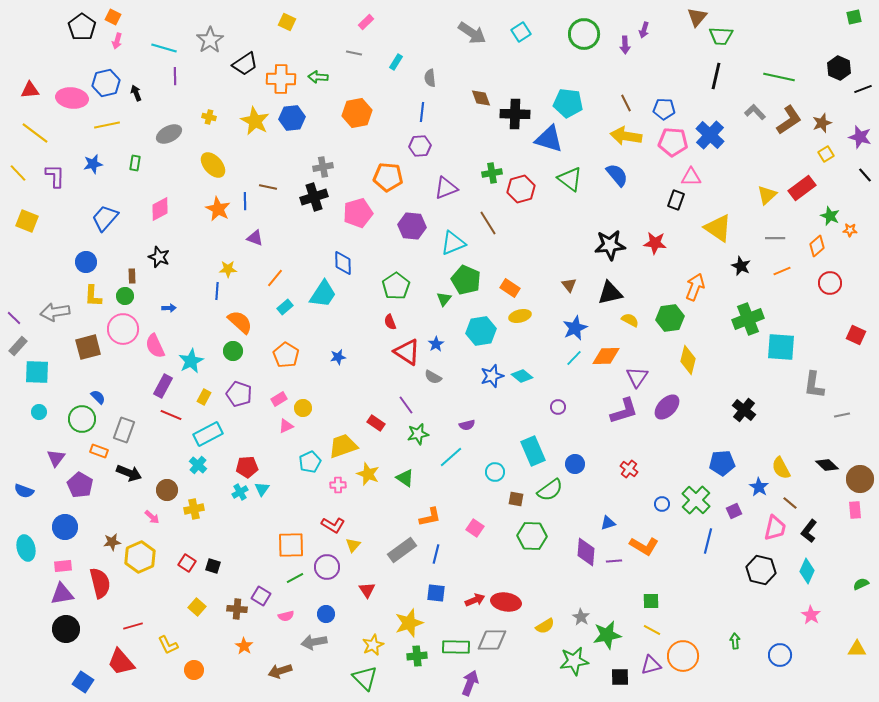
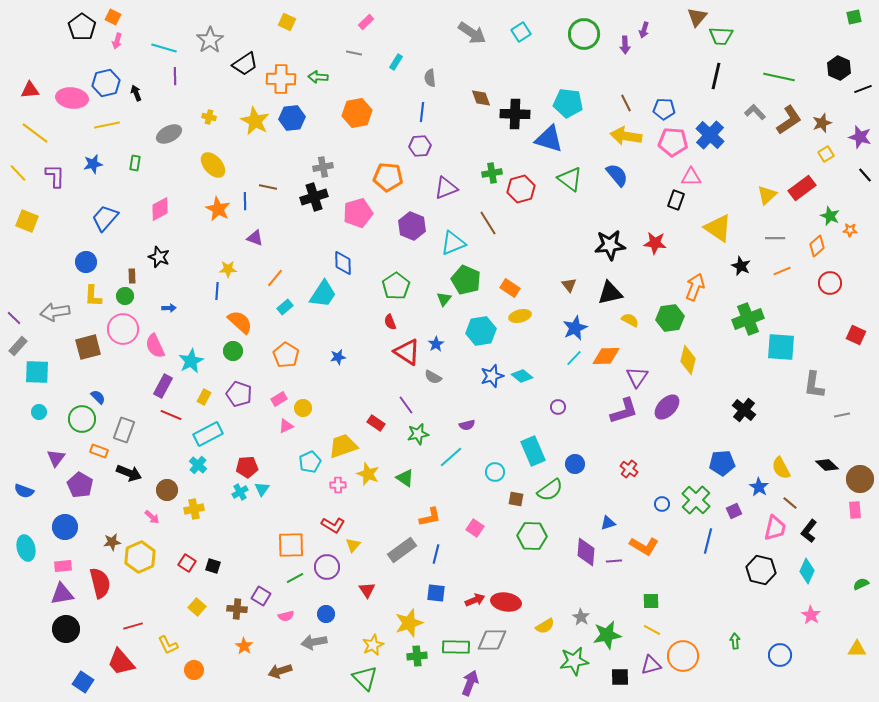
purple hexagon at (412, 226): rotated 16 degrees clockwise
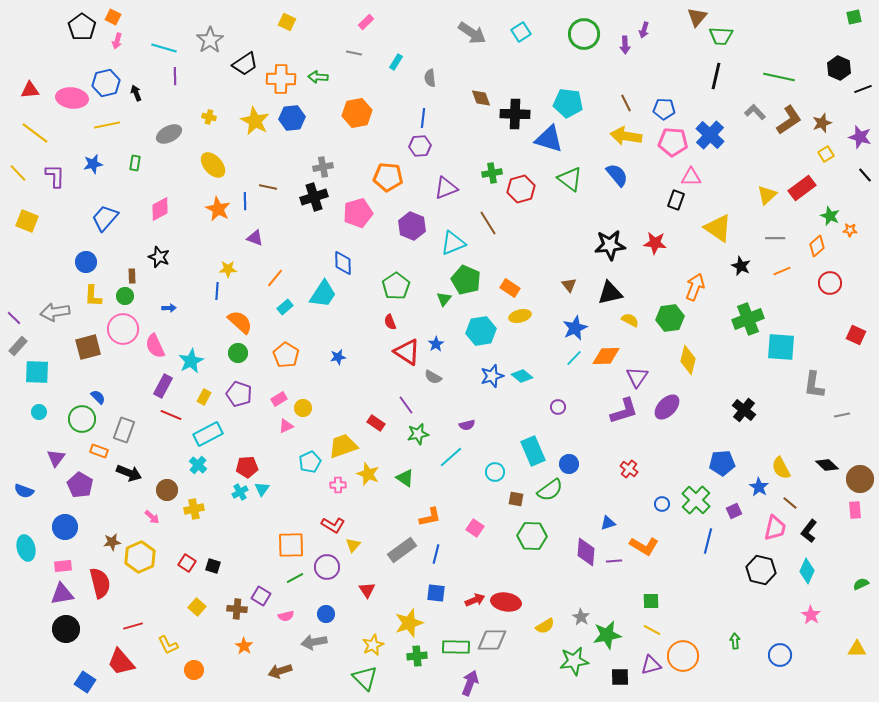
blue line at (422, 112): moved 1 px right, 6 px down
green circle at (233, 351): moved 5 px right, 2 px down
blue circle at (575, 464): moved 6 px left
blue square at (83, 682): moved 2 px right
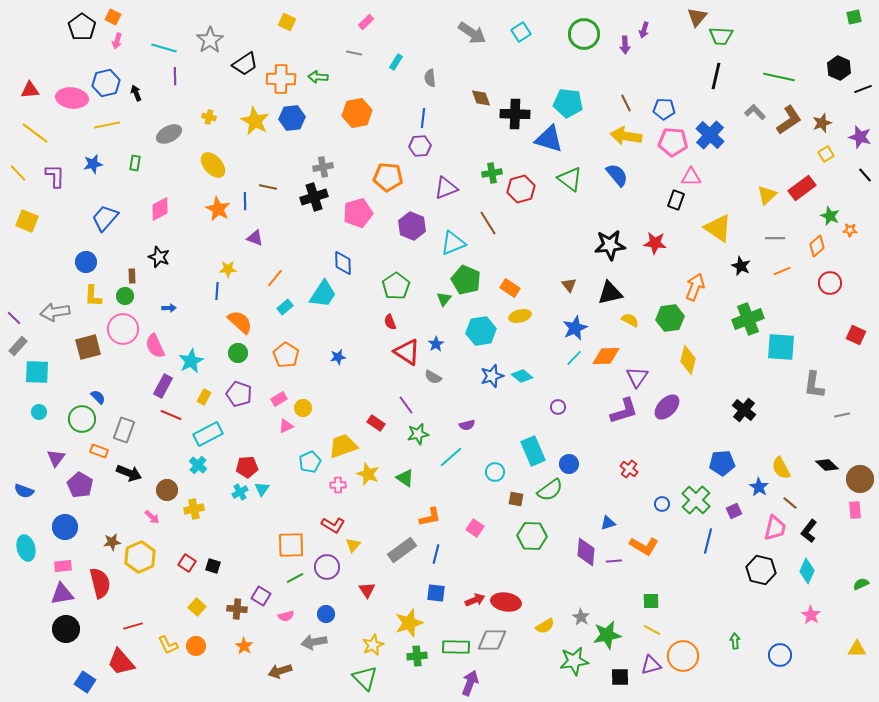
orange circle at (194, 670): moved 2 px right, 24 px up
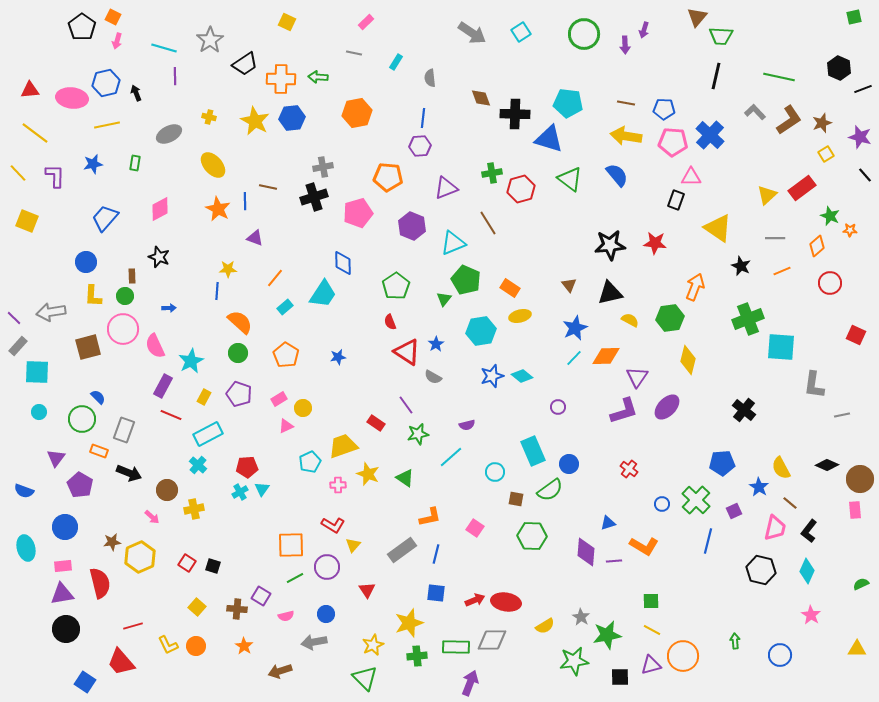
brown line at (626, 103): rotated 54 degrees counterclockwise
gray arrow at (55, 312): moved 4 px left
black diamond at (827, 465): rotated 20 degrees counterclockwise
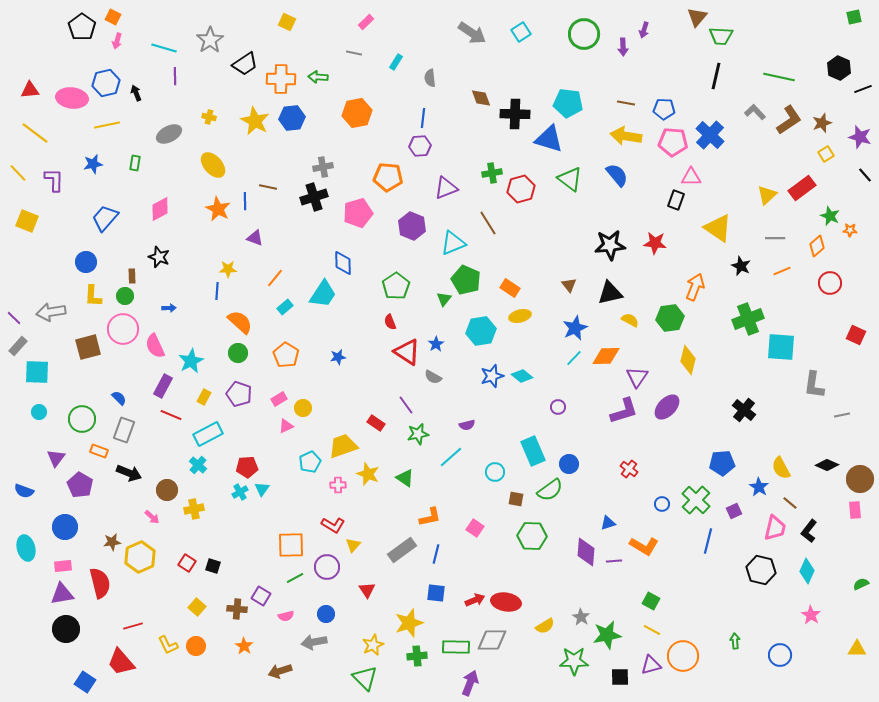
purple arrow at (625, 45): moved 2 px left, 2 px down
purple L-shape at (55, 176): moved 1 px left, 4 px down
blue semicircle at (98, 397): moved 21 px right, 1 px down
green square at (651, 601): rotated 30 degrees clockwise
green star at (574, 661): rotated 8 degrees clockwise
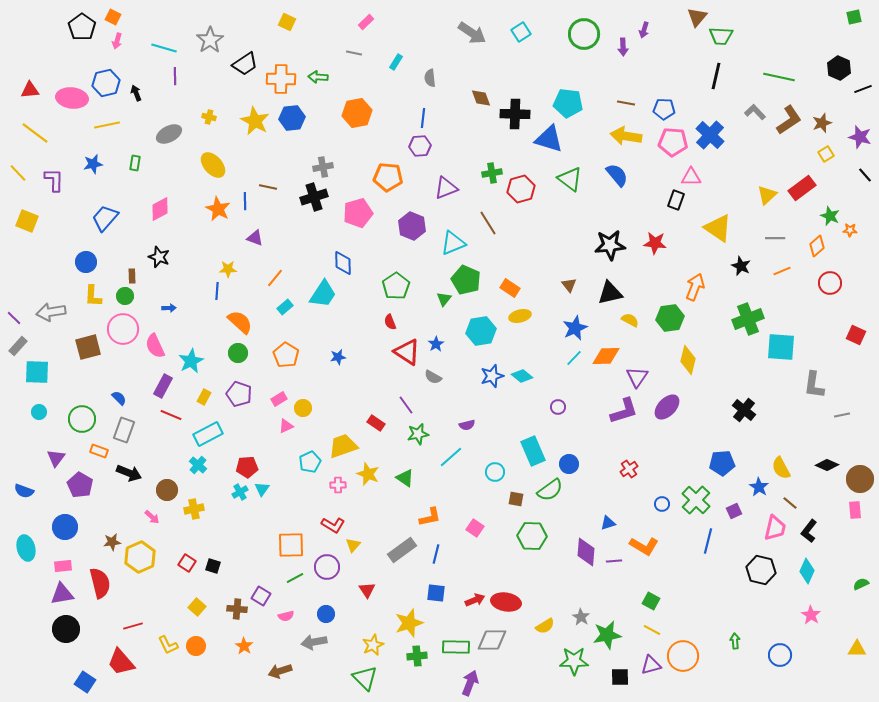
red cross at (629, 469): rotated 18 degrees clockwise
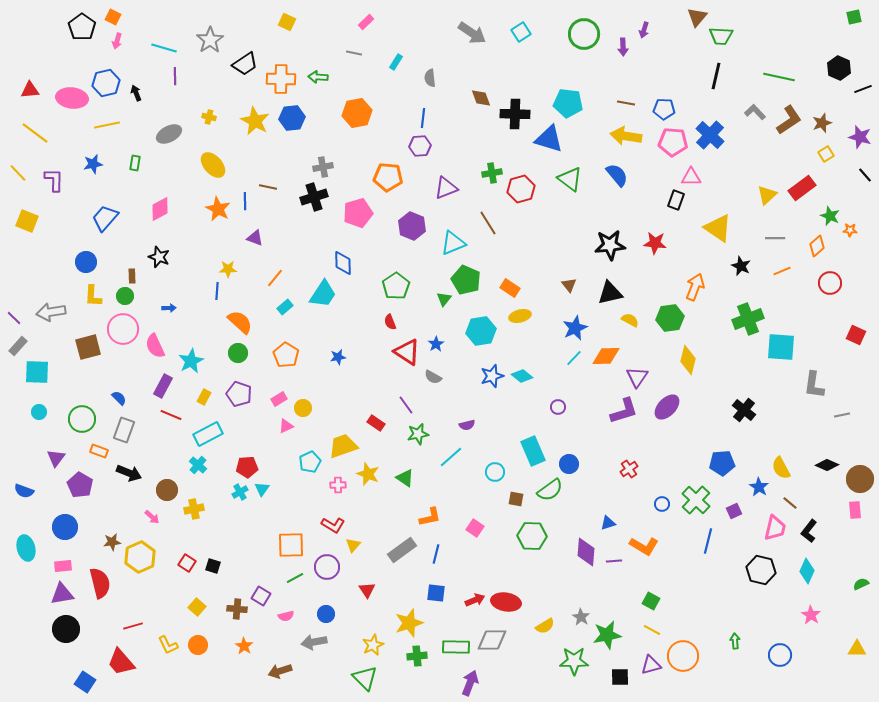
orange circle at (196, 646): moved 2 px right, 1 px up
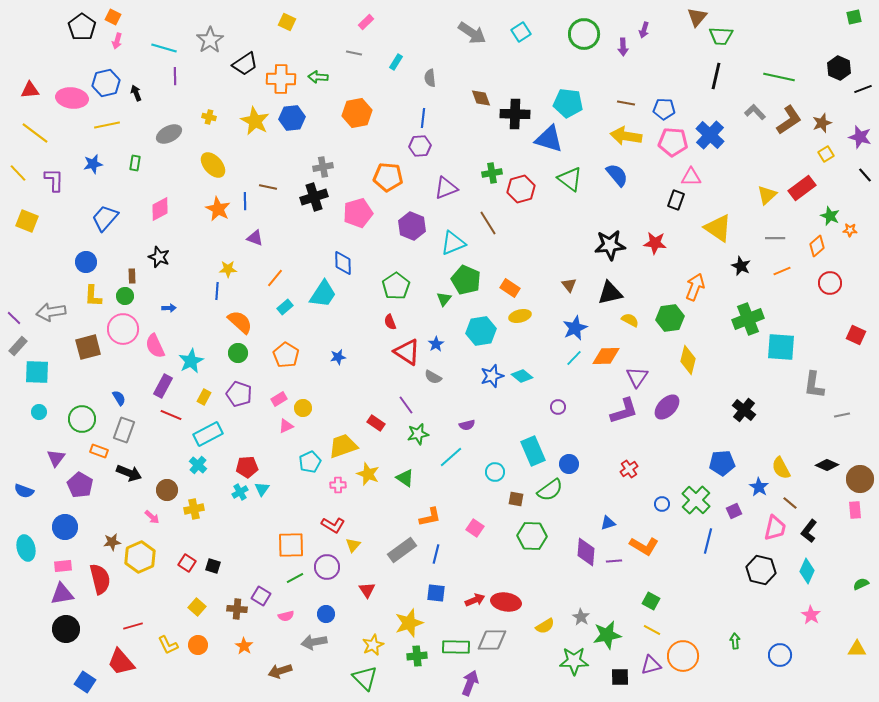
blue semicircle at (119, 398): rotated 14 degrees clockwise
red semicircle at (100, 583): moved 4 px up
